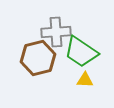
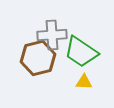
gray cross: moved 4 px left, 3 px down
yellow triangle: moved 1 px left, 2 px down
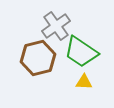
gray cross: moved 4 px right, 9 px up; rotated 32 degrees counterclockwise
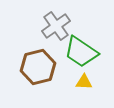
brown hexagon: moved 9 px down
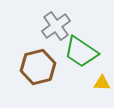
yellow triangle: moved 18 px right, 1 px down
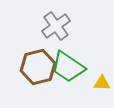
green trapezoid: moved 13 px left, 15 px down
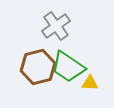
yellow triangle: moved 12 px left
